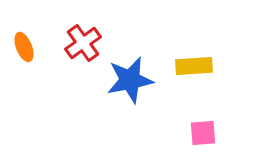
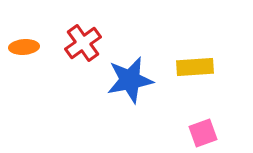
orange ellipse: rotated 72 degrees counterclockwise
yellow rectangle: moved 1 px right, 1 px down
pink square: rotated 16 degrees counterclockwise
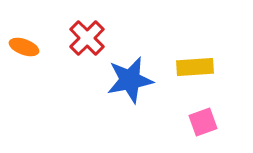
red cross: moved 4 px right, 5 px up; rotated 9 degrees counterclockwise
orange ellipse: rotated 24 degrees clockwise
pink square: moved 11 px up
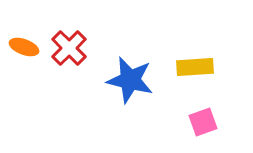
red cross: moved 18 px left, 10 px down
blue star: rotated 24 degrees clockwise
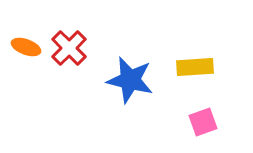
orange ellipse: moved 2 px right
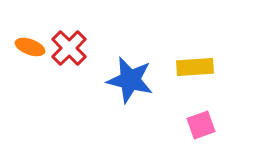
orange ellipse: moved 4 px right
pink square: moved 2 px left, 3 px down
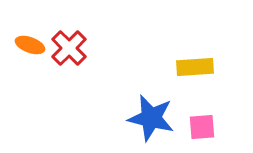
orange ellipse: moved 2 px up
blue star: moved 21 px right, 38 px down
pink square: moved 1 px right, 2 px down; rotated 16 degrees clockwise
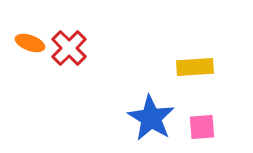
orange ellipse: moved 2 px up
blue star: rotated 18 degrees clockwise
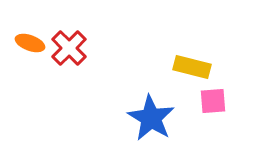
yellow rectangle: moved 3 px left; rotated 18 degrees clockwise
pink square: moved 11 px right, 26 px up
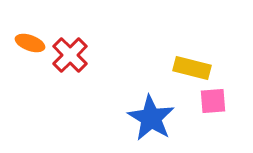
red cross: moved 1 px right, 7 px down
yellow rectangle: moved 1 px down
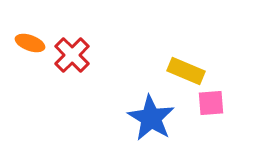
red cross: moved 2 px right
yellow rectangle: moved 6 px left, 3 px down; rotated 9 degrees clockwise
pink square: moved 2 px left, 2 px down
